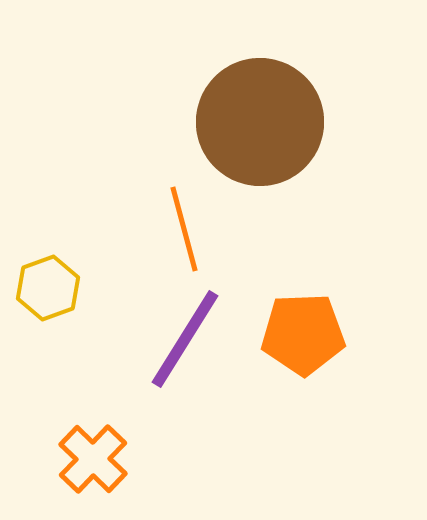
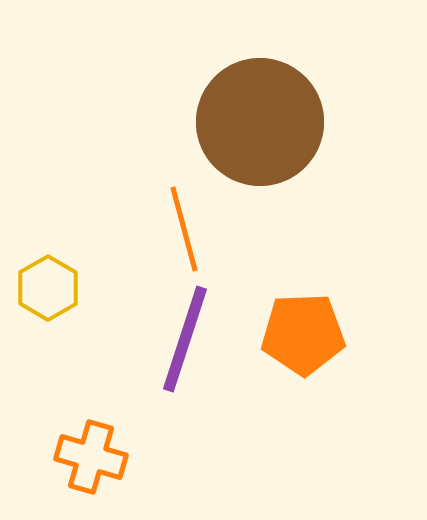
yellow hexagon: rotated 10 degrees counterclockwise
purple line: rotated 14 degrees counterclockwise
orange cross: moved 2 px left, 2 px up; rotated 28 degrees counterclockwise
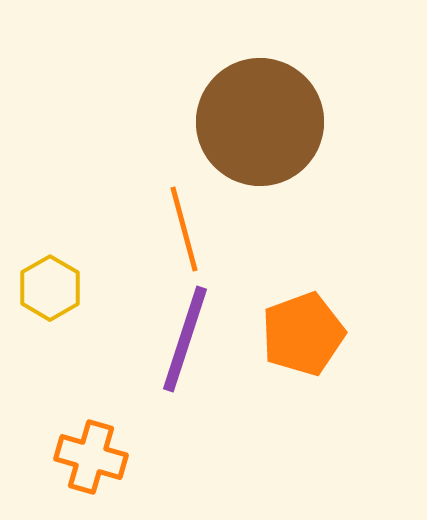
yellow hexagon: moved 2 px right
orange pentagon: rotated 18 degrees counterclockwise
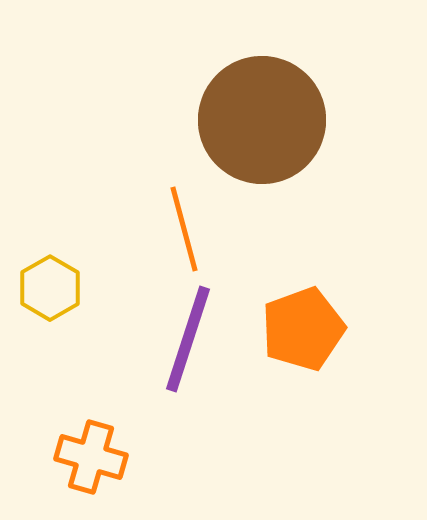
brown circle: moved 2 px right, 2 px up
orange pentagon: moved 5 px up
purple line: moved 3 px right
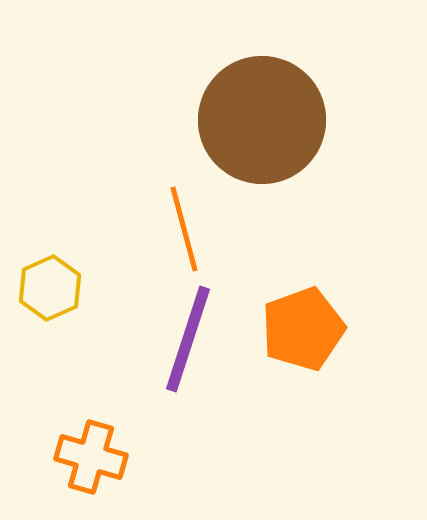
yellow hexagon: rotated 6 degrees clockwise
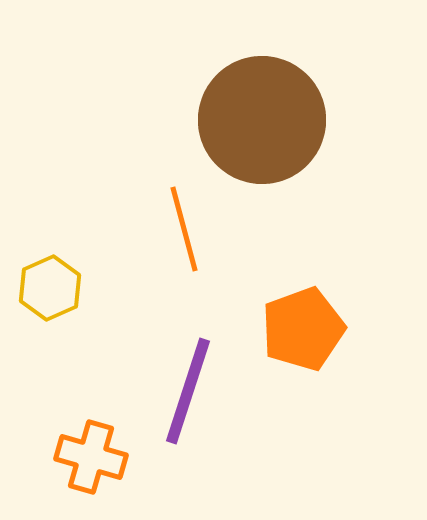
purple line: moved 52 px down
